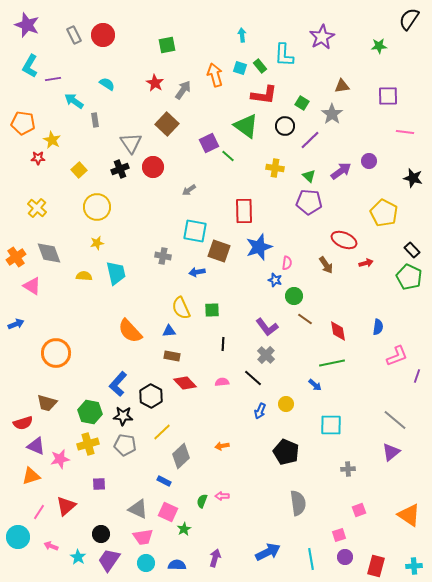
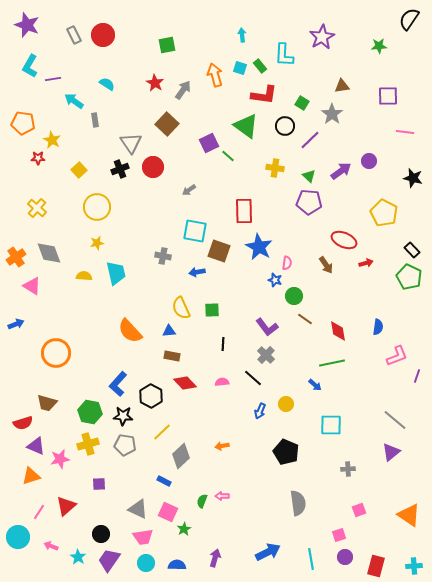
blue star at (259, 247): rotated 24 degrees counterclockwise
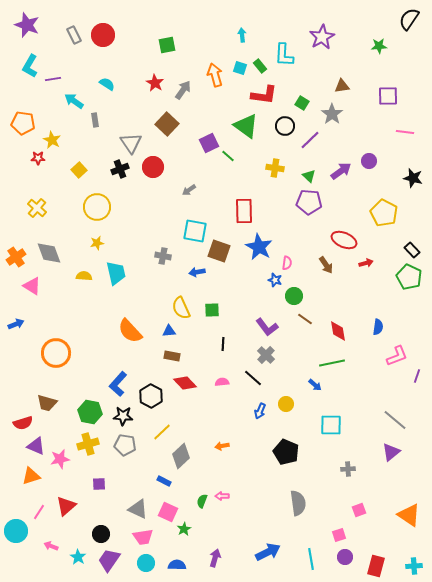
cyan circle at (18, 537): moved 2 px left, 6 px up
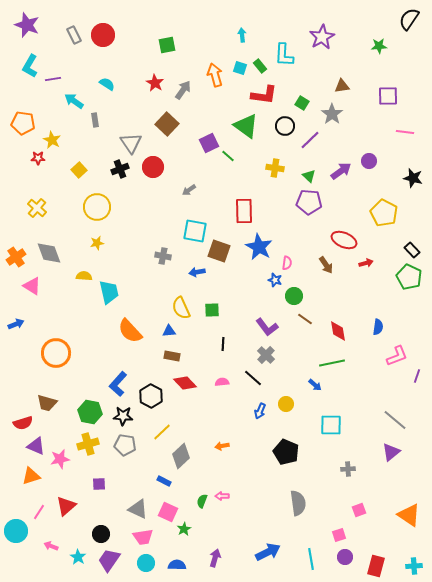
cyan trapezoid at (116, 273): moved 7 px left, 19 px down
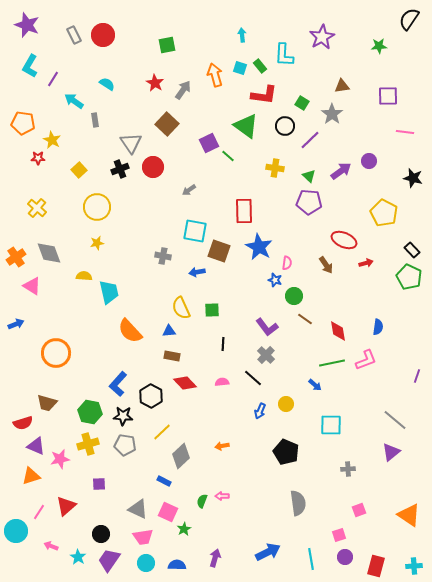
purple line at (53, 79): rotated 49 degrees counterclockwise
pink L-shape at (397, 356): moved 31 px left, 4 px down
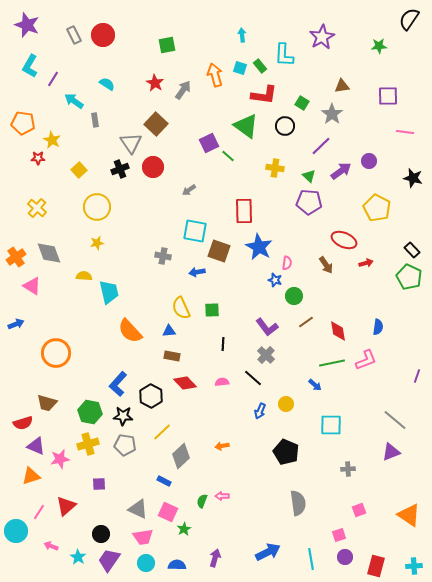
brown square at (167, 124): moved 11 px left
purple line at (310, 140): moved 11 px right, 6 px down
yellow pentagon at (384, 213): moved 7 px left, 5 px up
brown line at (305, 319): moved 1 px right, 3 px down; rotated 70 degrees counterclockwise
purple triangle at (391, 452): rotated 18 degrees clockwise
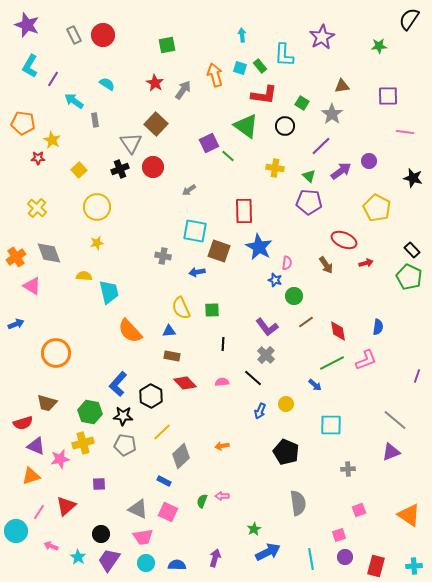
green line at (332, 363): rotated 15 degrees counterclockwise
yellow cross at (88, 444): moved 5 px left, 1 px up
green star at (184, 529): moved 70 px right
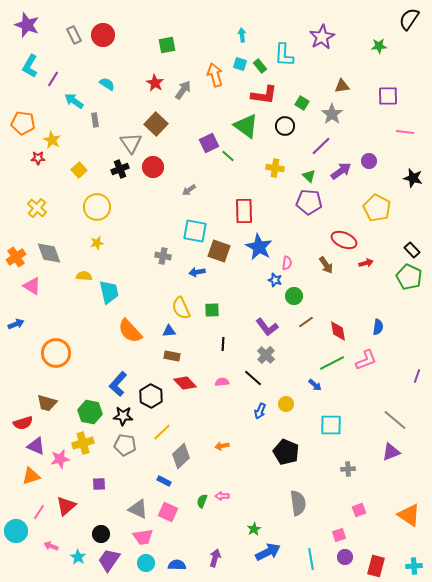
cyan square at (240, 68): moved 4 px up
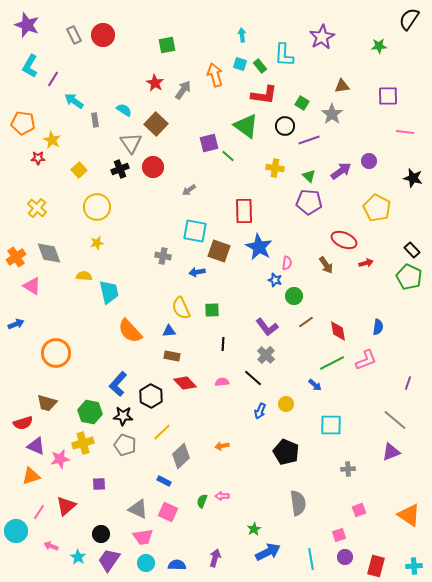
cyan semicircle at (107, 84): moved 17 px right, 26 px down
purple square at (209, 143): rotated 12 degrees clockwise
purple line at (321, 146): moved 12 px left, 6 px up; rotated 25 degrees clockwise
purple line at (417, 376): moved 9 px left, 7 px down
gray pentagon at (125, 445): rotated 10 degrees clockwise
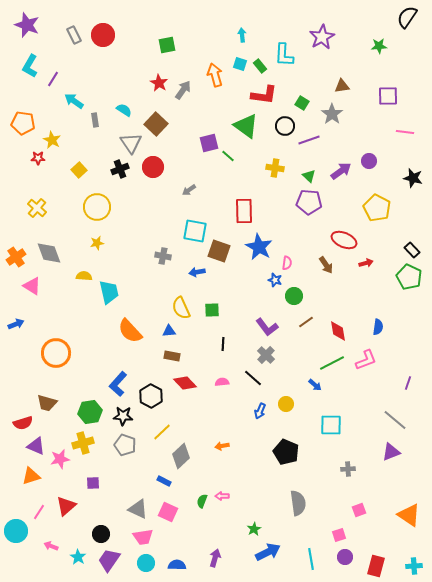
black semicircle at (409, 19): moved 2 px left, 2 px up
red star at (155, 83): moved 4 px right
green hexagon at (90, 412): rotated 20 degrees counterclockwise
purple square at (99, 484): moved 6 px left, 1 px up
